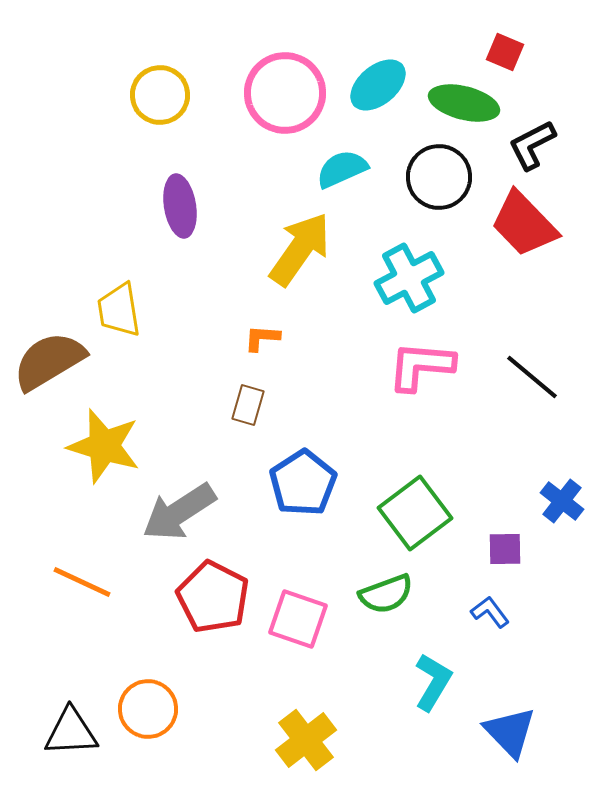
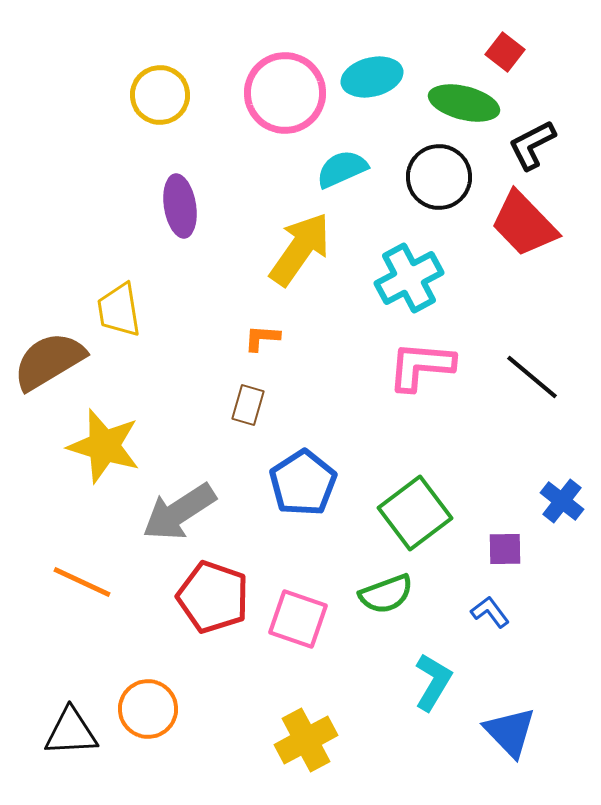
red square: rotated 15 degrees clockwise
cyan ellipse: moved 6 px left, 8 px up; rotated 26 degrees clockwise
red pentagon: rotated 8 degrees counterclockwise
yellow cross: rotated 10 degrees clockwise
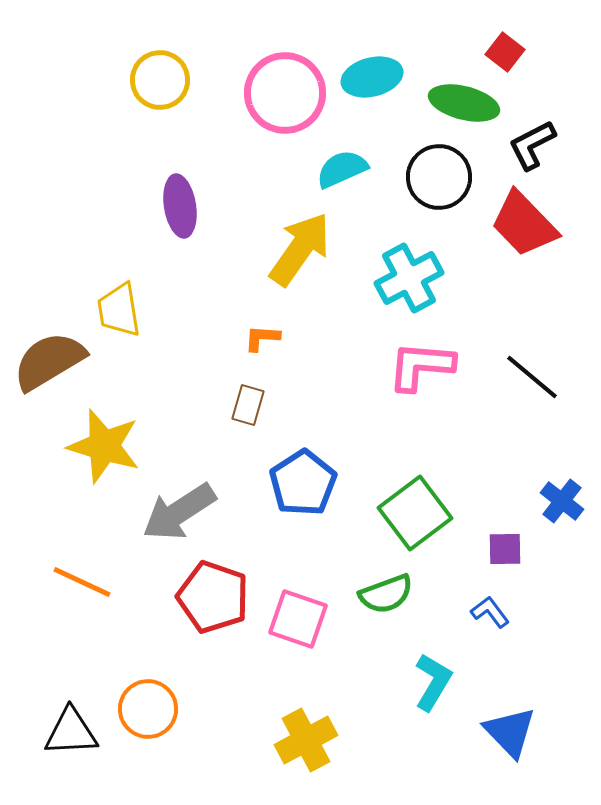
yellow circle: moved 15 px up
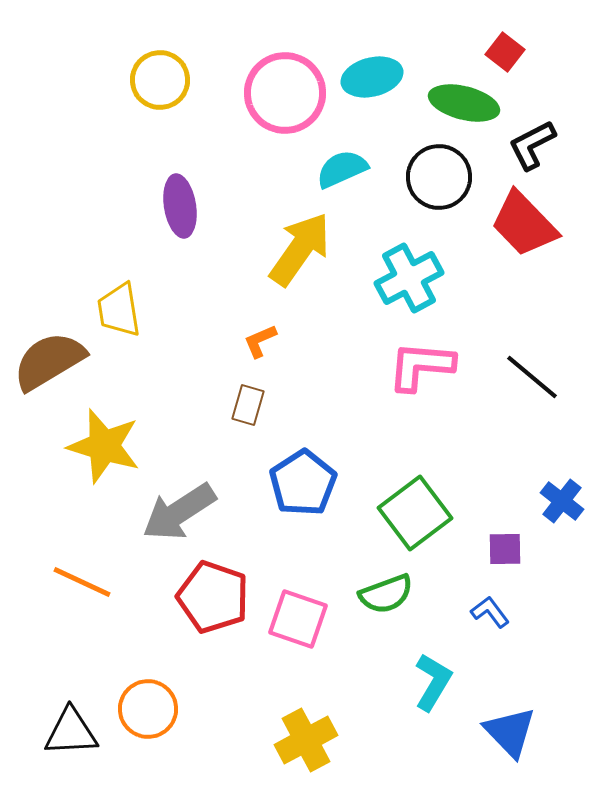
orange L-shape: moved 2 px left, 3 px down; rotated 27 degrees counterclockwise
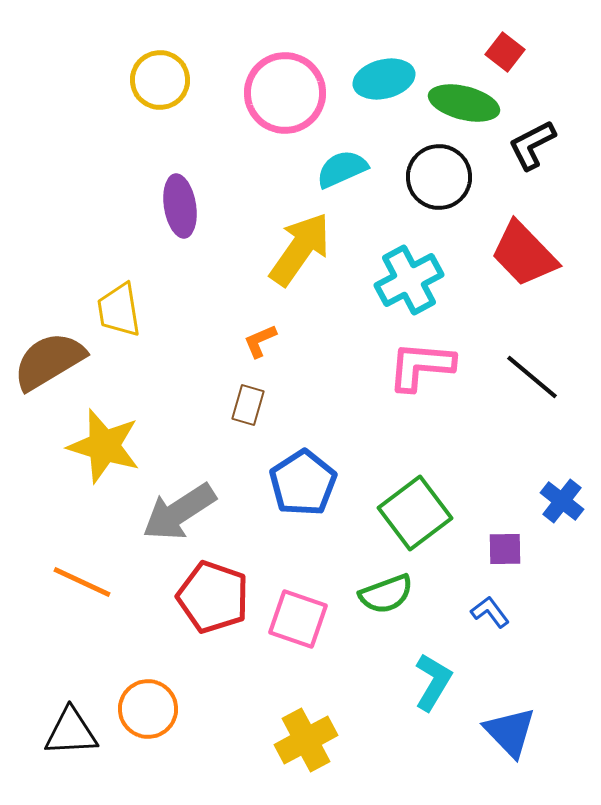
cyan ellipse: moved 12 px right, 2 px down
red trapezoid: moved 30 px down
cyan cross: moved 2 px down
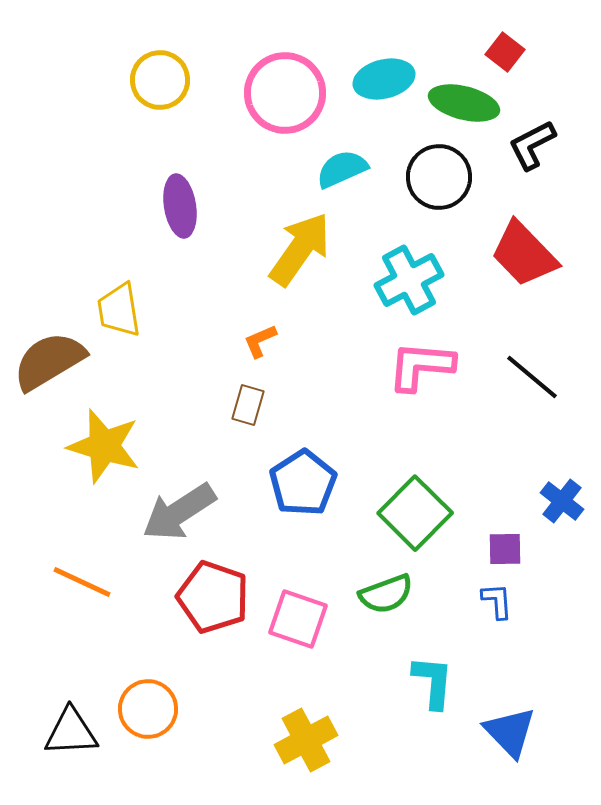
green square: rotated 8 degrees counterclockwise
blue L-shape: moved 7 px right, 11 px up; rotated 33 degrees clockwise
cyan L-shape: rotated 26 degrees counterclockwise
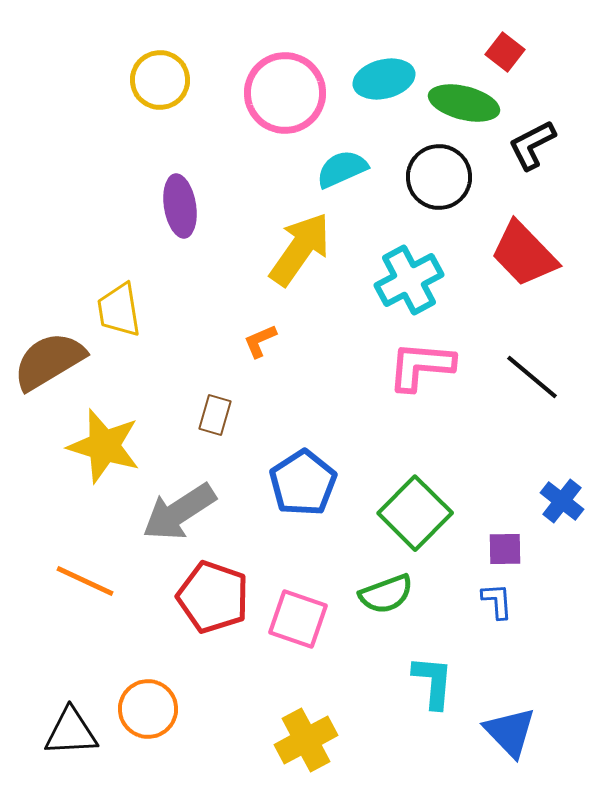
brown rectangle: moved 33 px left, 10 px down
orange line: moved 3 px right, 1 px up
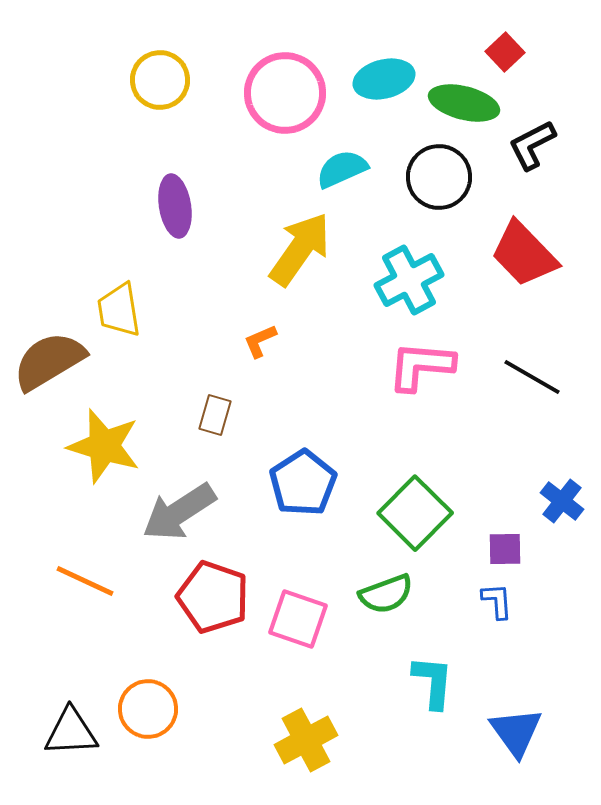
red square: rotated 9 degrees clockwise
purple ellipse: moved 5 px left
black line: rotated 10 degrees counterclockwise
blue triangle: moved 6 px right; rotated 8 degrees clockwise
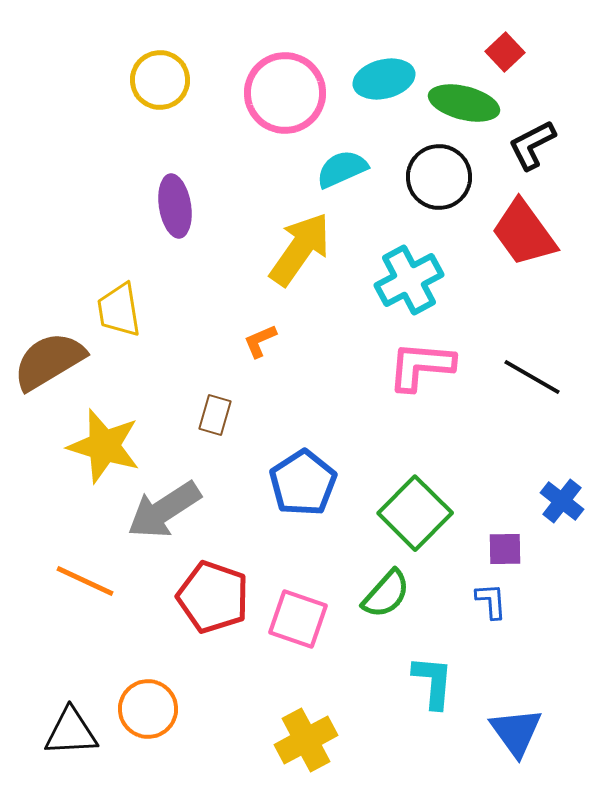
red trapezoid: moved 21 px up; rotated 8 degrees clockwise
gray arrow: moved 15 px left, 2 px up
green semicircle: rotated 28 degrees counterclockwise
blue L-shape: moved 6 px left
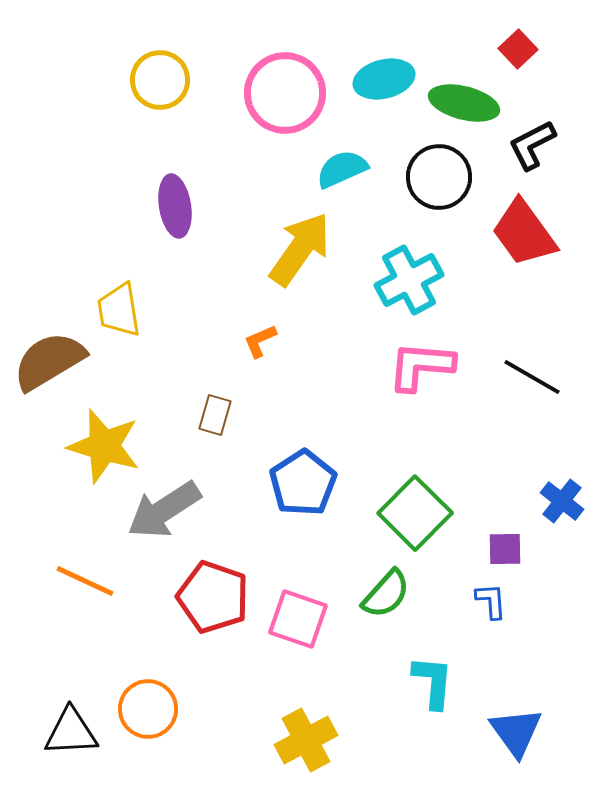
red square: moved 13 px right, 3 px up
